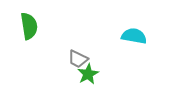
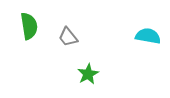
cyan semicircle: moved 14 px right
gray trapezoid: moved 10 px left, 22 px up; rotated 25 degrees clockwise
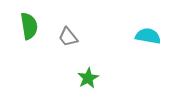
green star: moved 4 px down
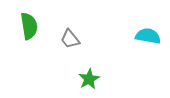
gray trapezoid: moved 2 px right, 2 px down
green star: moved 1 px right, 1 px down
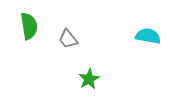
gray trapezoid: moved 2 px left
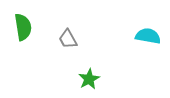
green semicircle: moved 6 px left, 1 px down
gray trapezoid: rotated 10 degrees clockwise
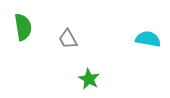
cyan semicircle: moved 3 px down
green star: rotated 15 degrees counterclockwise
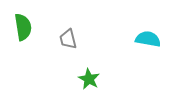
gray trapezoid: rotated 15 degrees clockwise
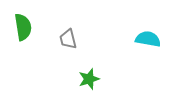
green star: rotated 25 degrees clockwise
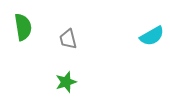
cyan semicircle: moved 4 px right, 3 px up; rotated 140 degrees clockwise
green star: moved 23 px left, 3 px down
